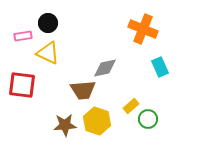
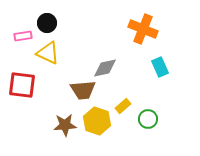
black circle: moved 1 px left
yellow rectangle: moved 8 px left
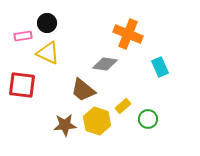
orange cross: moved 15 px left, 5 px down
gray diamond: moved 4 px up; rotated 20 degrees clockwise
brown trapezoid: rotated 44 degrees clockwise
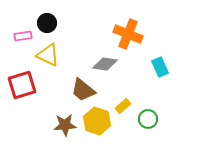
yellow triangle: moved 2 px down
red square: rotated 24 degrees counterclockwise
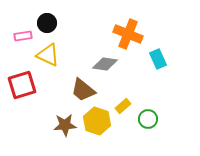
cyan rectangle: moved 2 px left, 8 px up
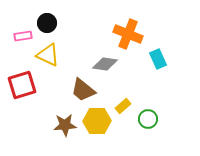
yellow hexagon: rotated 20 degrees counterclockwise
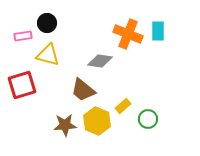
yellow triangle: rotated 10 degrees counterclockwise
cyan rectangle: moved 28 px up; rotated 24 degrees clockwise
gray diamond: moved 5 px left, 3 px up
yellow hexagon: rotated 24 degrees clockwise
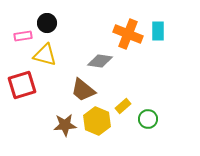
yellow triangle: moved 3 px left
